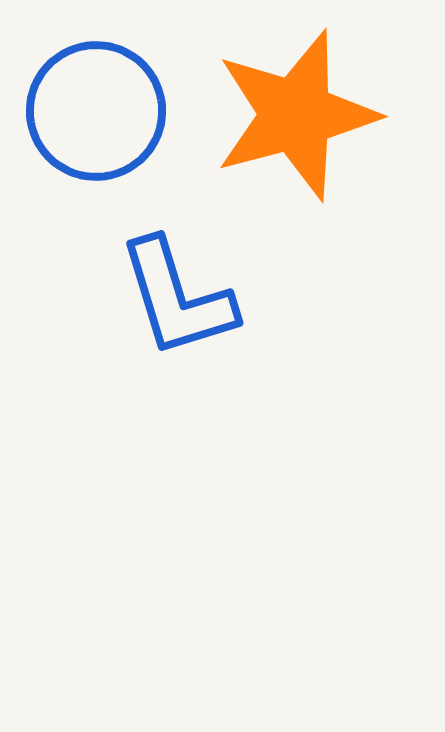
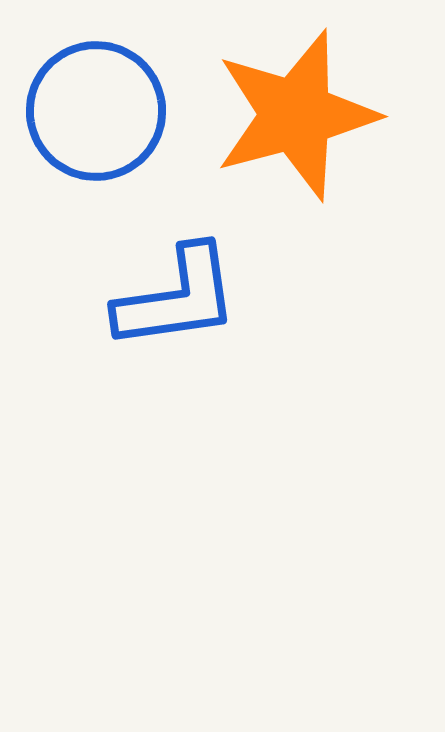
blue L-shape: rotated 81 degrees counterclockwise
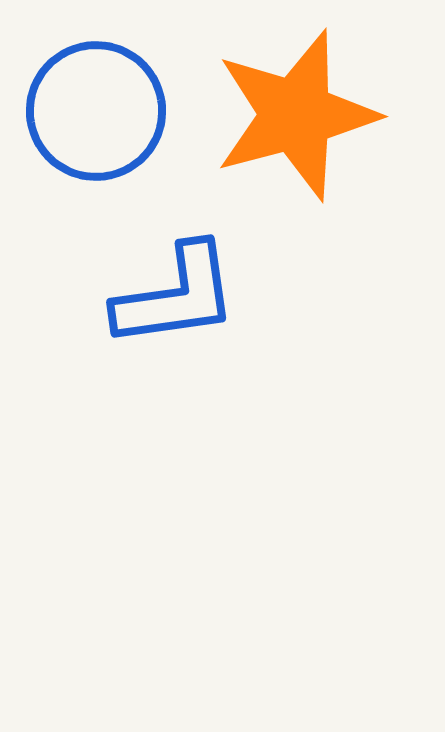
blue L-shape: moved 1 px left, 2 px up
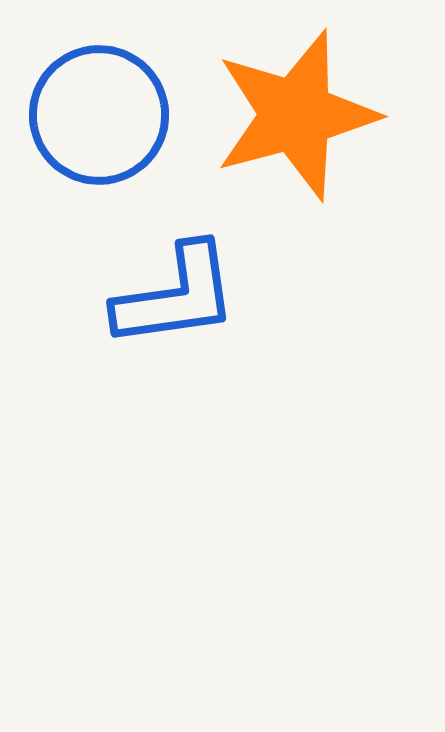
blue circle: moved 3 px right, 4 px down
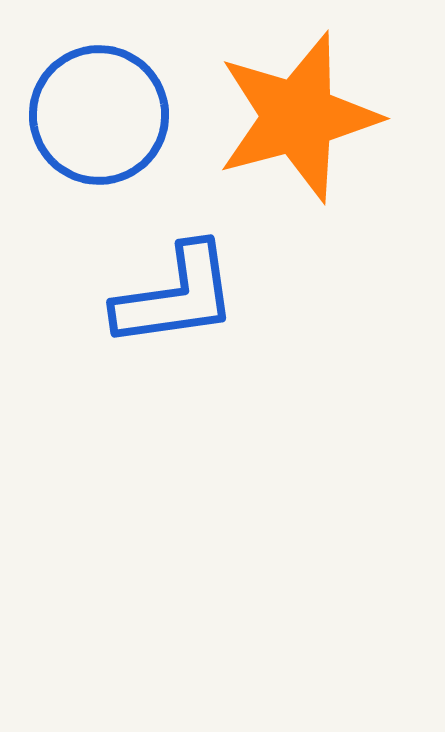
orange star: moved 2 px right, 2 px down
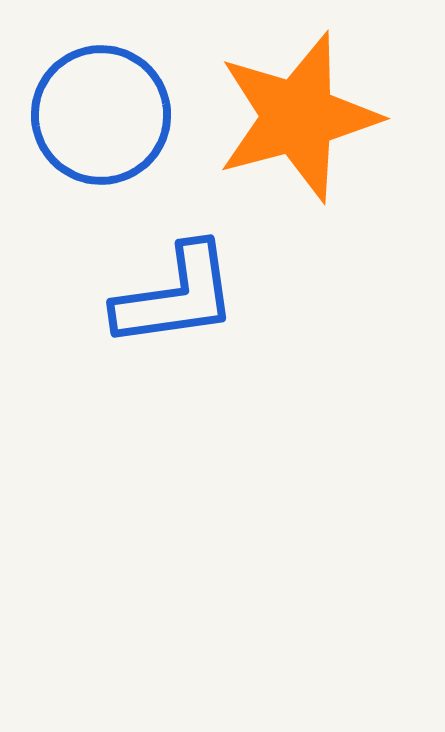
blue circle: moved 2 px right
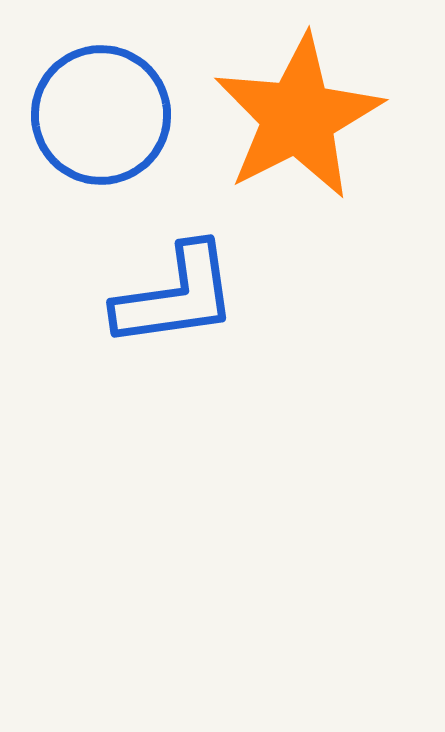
orange star: rotated 12 degrees counterclockwise
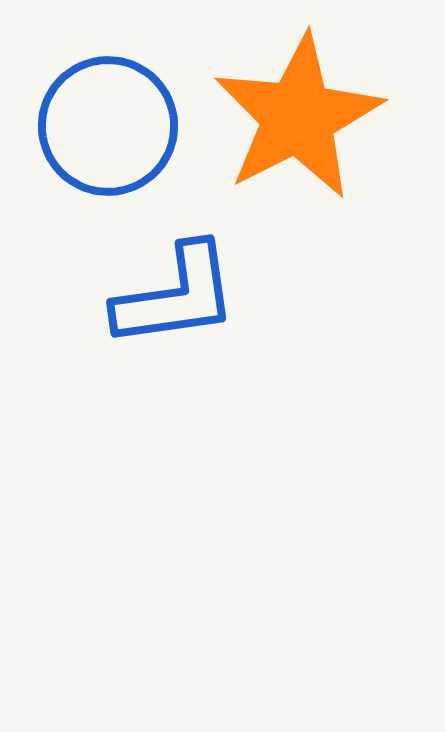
blue circle: moved 7 px right, 11 px down
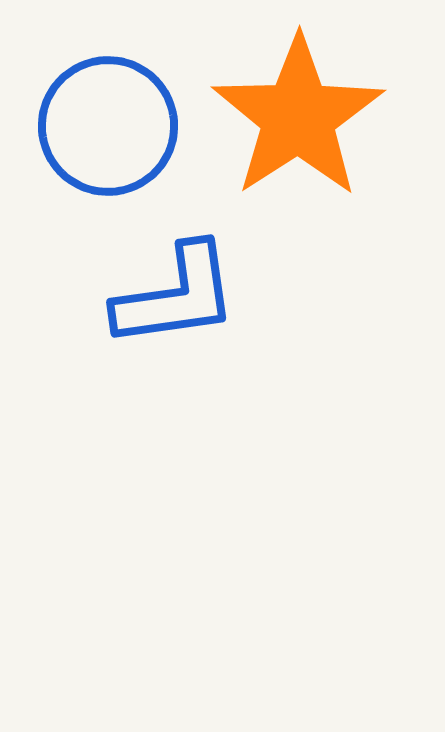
orange star: rotated 6 degrees counterclockwise
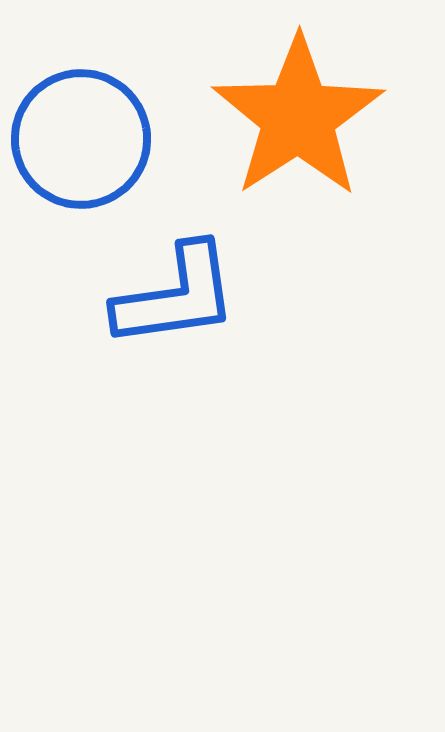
blue circle: moved 27 px left, 13 px down
